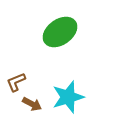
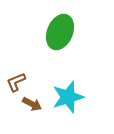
green ellipse: rotated 32 degrees counterclockwise
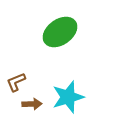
green ellipse: rotated 32 degrees clockwise
brown arrow: rotated 30 degrees counterclockwise
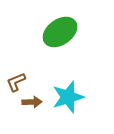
brown arrow: moved 2 px up
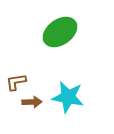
brown L-shape: rotated 15 degrees clockwise
cyan star: rotated 28 degrees clockwise
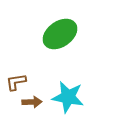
green ellipse: moved 2 px down
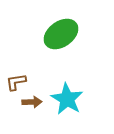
green ellipse: moved 1 px right
cyan star: moved 1 px left, 2 px down; rotated 20 degrees clockwise
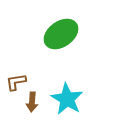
brown arrow: rotated 96 degrees clockwise
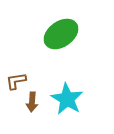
brown L-shape: moved 1 px up
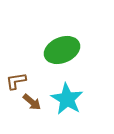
green ellipse: moved 1 px right, 16 px down; rotated 12 degrees clockwise
brown arrow: rotated 54 degrees counterclockwise
